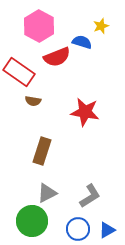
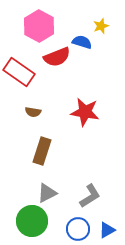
brown semicircle: moved 11 px down
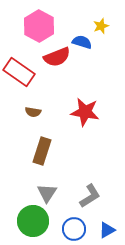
gray triangle: rotated 30 degrees counterclockwise
green circle: moved 1 px right
blue circle: moved 4 px left
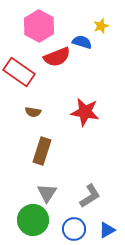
green circle: moved 1 px up
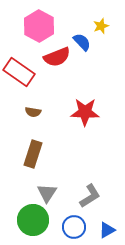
blue semicircle: rotated 30 degrees clockwise
red star: rotated 8 degrees counterclockwise
brown rectangle: moved 9 px left, 3 px down
blue circle: moved 2 px up
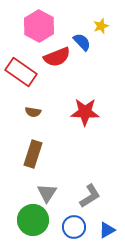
red rectangle: moved 2 px right
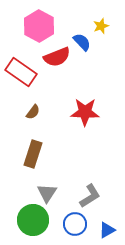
brown semicircle: rotated 63 degrees counterclockwise
blue circle: moved 1 px right, 3 px up
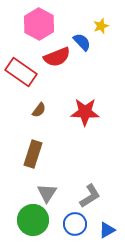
pink hexagon: moved 2 px up
brown semicircle: moved 6 px right, 2 px up
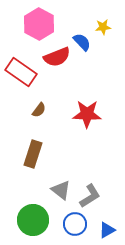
yellow star: moved 2 px right, 1 px down; rotated 14 degrees clockwise
red star: moved 2 px right, 2 px down
gray triangle: moved 14 px right, 3 px up; rotated 25 degrees counterclockwise
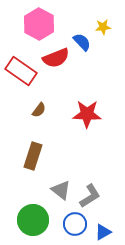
red semicircle: moved 1 px left, 1 px down
red rectangle: moved 1 px up
brown rectangle: moved 2 px down
blue triangle: moved 4 px left, 2 px down
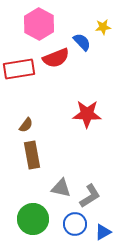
red rectangle: moved 2 px left, 2 px up; rotated 44 degrees counterclockwise
brown semicircle: moved 13 px left, 15 px down
brown rectangle: moved 1 px left, 1 px up; rotated 28 degrees counterclockwise
gray triangle: moved 2 px up; rotated 25 degrees counterclockwise
green circle: moved 1 px up
